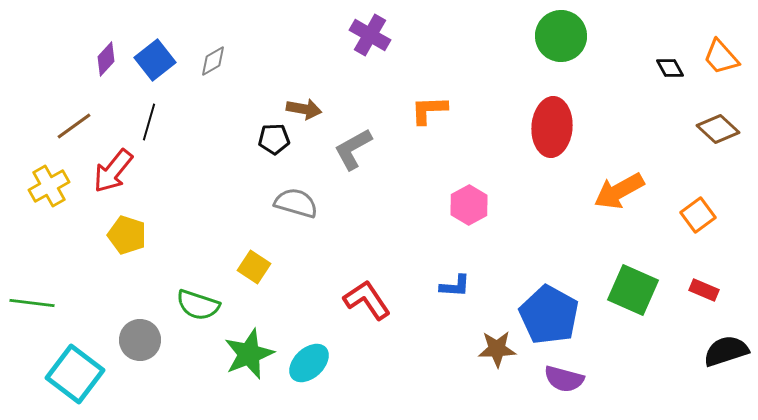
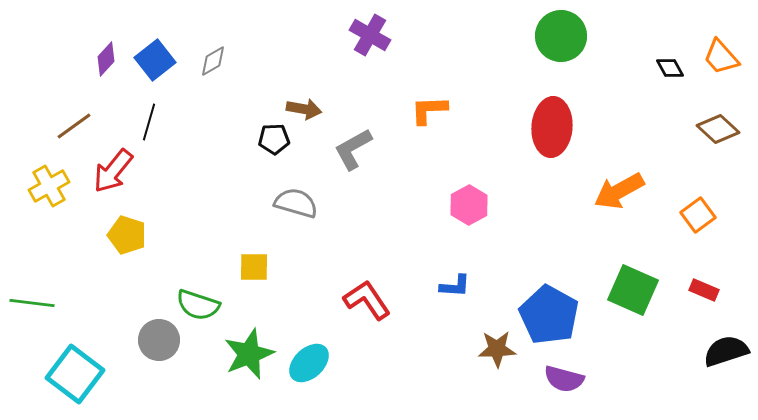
yellow square: rotated 32 degrees counterclockwise
gray circle: moved 19 px right
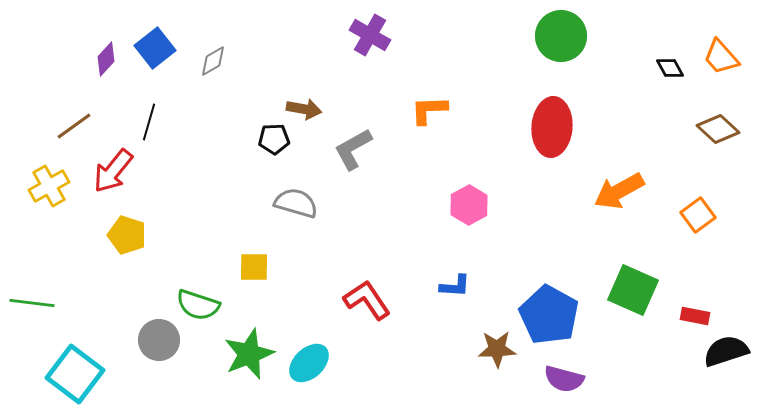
blue square: moved 12 px up
red rectangle: moved 9 px left, 26 px down; rotated 12 degrees counterclockwise
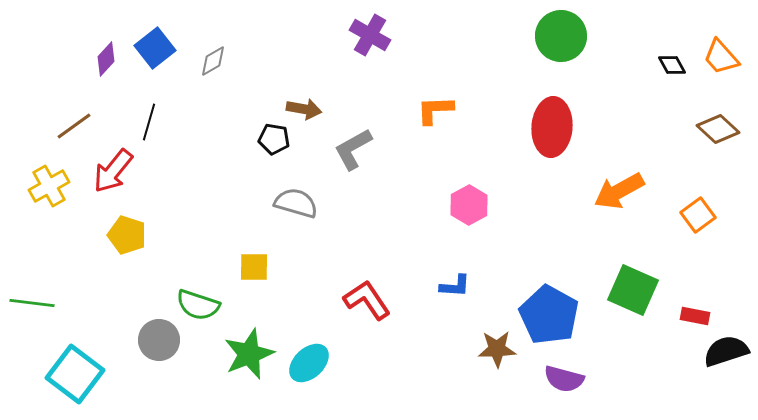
black diamond: moved 2 px right, 3 px up
orange L-shape: moved 6 px right
black pentagon: rotated 12 degrees clockwise
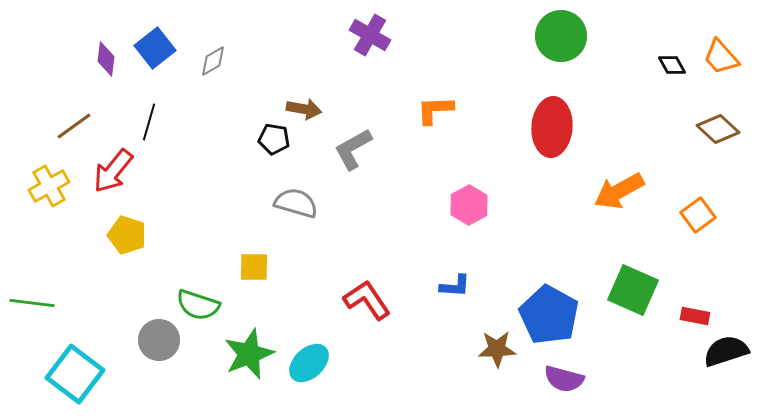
purple diamond: rotated 36 degrees counterclockwise
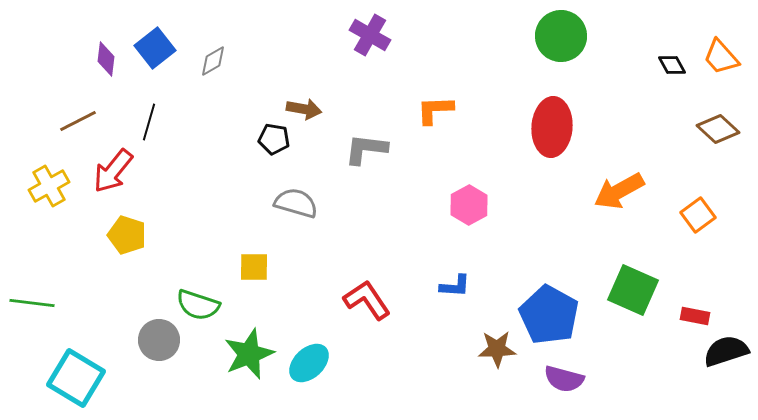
brown line: moved 4 px right, 5 px up; rotated 9 degrees clockwise
gray L-shape: moved 13 px right; rotated 36 degrees clockwise
cyan square: moved 1 px right, 4 px down; rotated 6 degrees counterclockwise
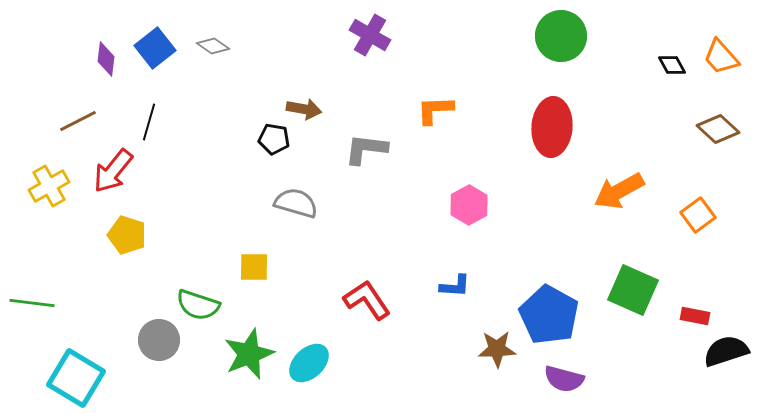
gray diamond: moved 15 px up; rotated 64 degrees clockwise
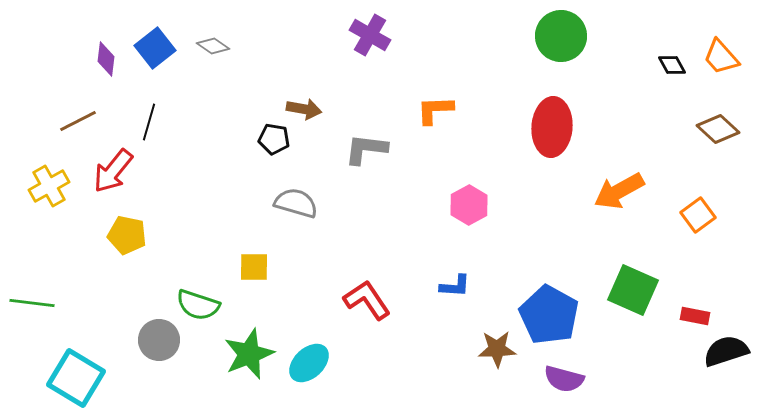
yellow pentagon: rotated 6 degrees counterclockwise
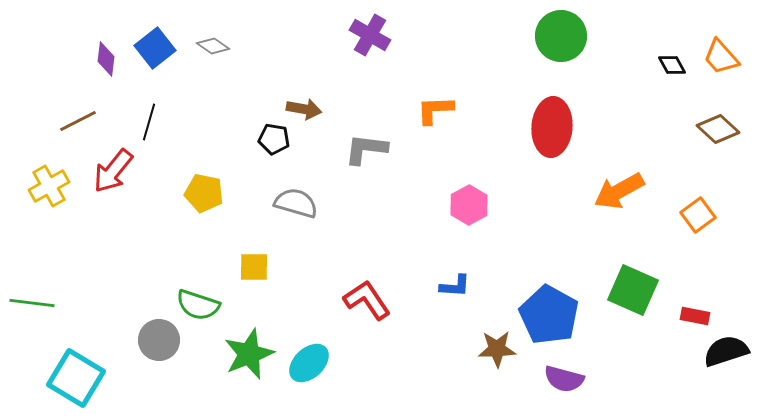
yellow pentagon: moved 77 px right, 42 px up
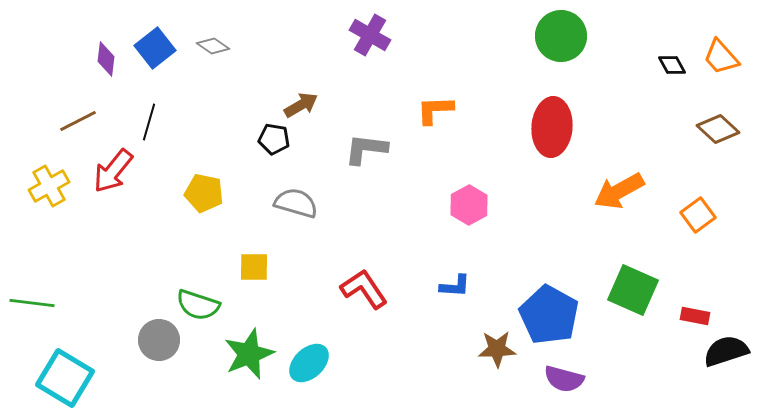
brown arrow: moved 3 px left, 4 px up; rotated 40 degrees counterclockwise
red L-shape: moved 3 px left, 11 px up
cyan square: moved 11 px left
